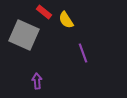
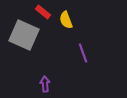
red rectangle: moved 1 px left
yellow semicircle: rotated 12 degrees clockwise
purple arrow: moved 8 px right, 3 px down
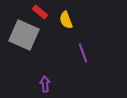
red rectangle: moved 3 px left
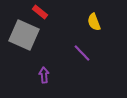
yellow semicircle: moved 28 px right, 2 px down
purple line: moved 1 px left; rotated 24 degrees counterclockwise
purple arrow: moved 1 px left, 9 px up
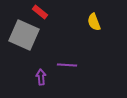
purple line: moved 15 px left, 12 px down; rotated 42 degrees counterclockwise
purple arrow: moved 3 px left, 2 px down
